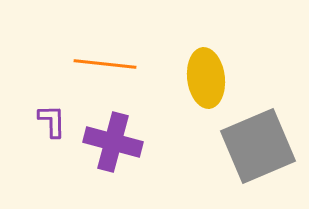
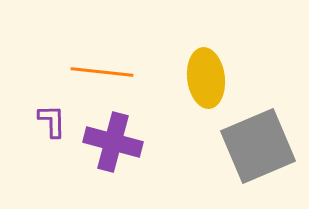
orange line: moved 3 px left, 8 px down
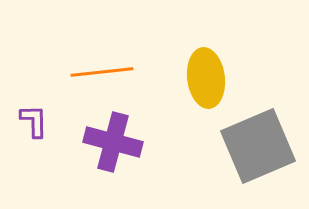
orange line: rotated 12 degrees counterclockwise
purple L-shape: moved 18 px left
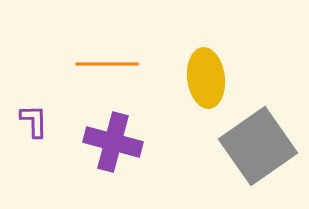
orange line: moved 5 px right, 8 px up; rotated 6 degrees clockwise
gray square: rotated 12 degrees counterclockwise
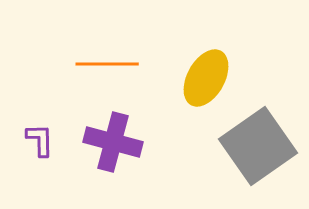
yellow ellipse: rotated 36 degrees clockwise
purple L-shape: moved 6 px right, 19 px down
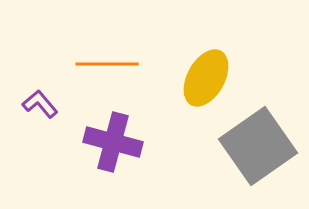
purple L-shape: moved 36 px up; rotated 39 degrees counterclockwise
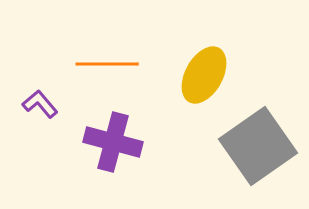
yellow ellipse: moved 2 px left, 3 px up
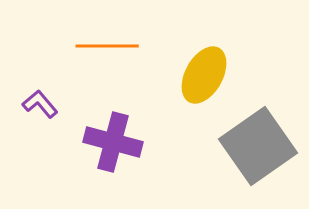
orange line: moved 18 px up
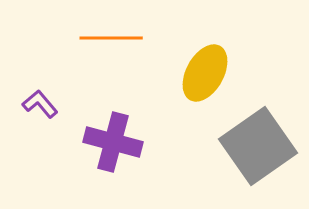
orange line: moved 4 px right, 8 px up
yellow ellipse: moved 1 px right, 2 px up
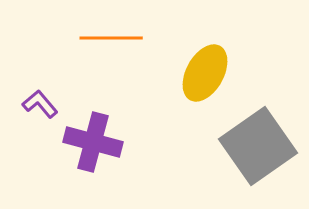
purple cross: moved 20 px left
